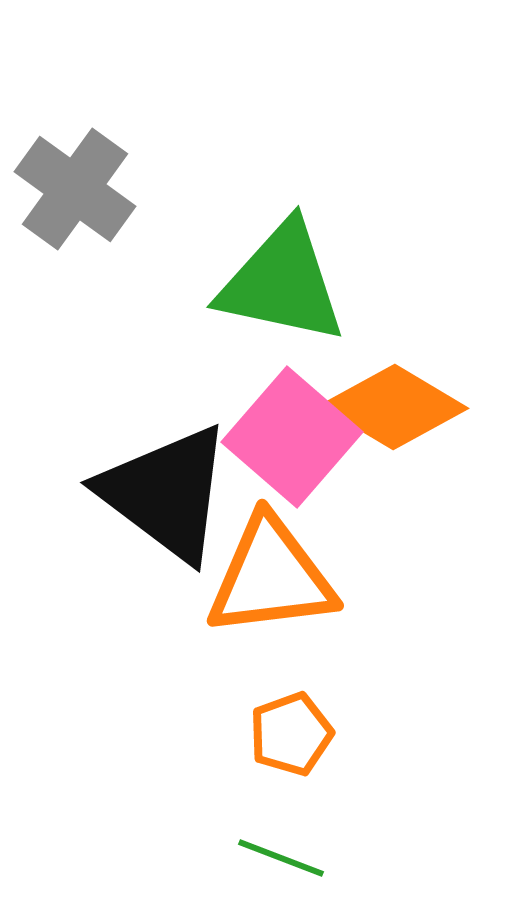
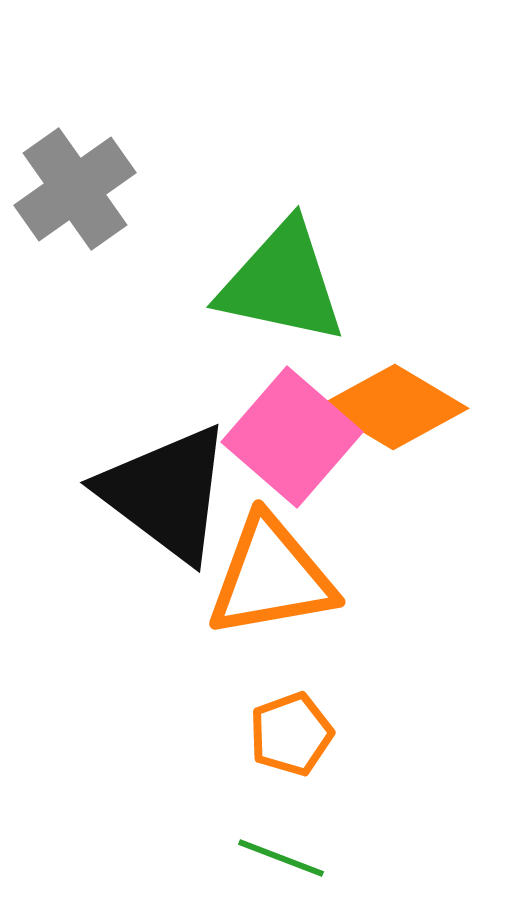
gray cross: rotated 19 degrees clockwise
orange triangle: rotated 3 degrees counterclockwise
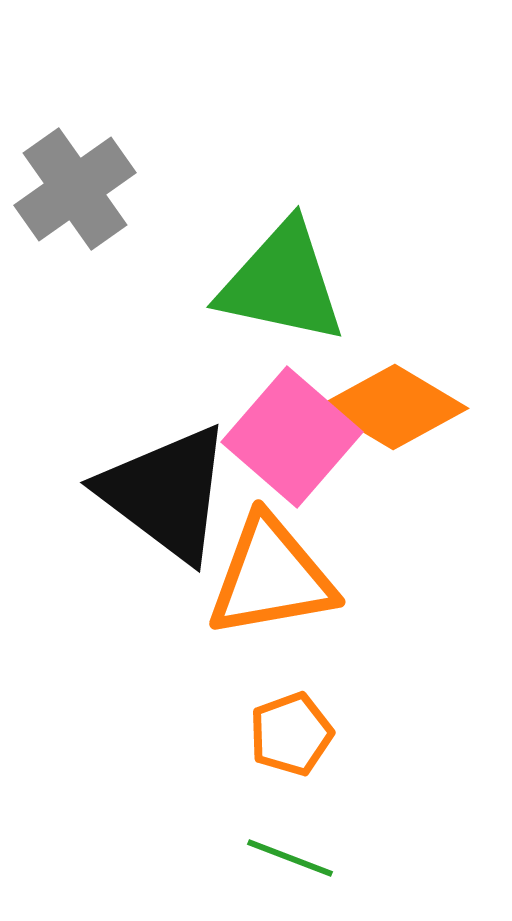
green line: moved 9 px right
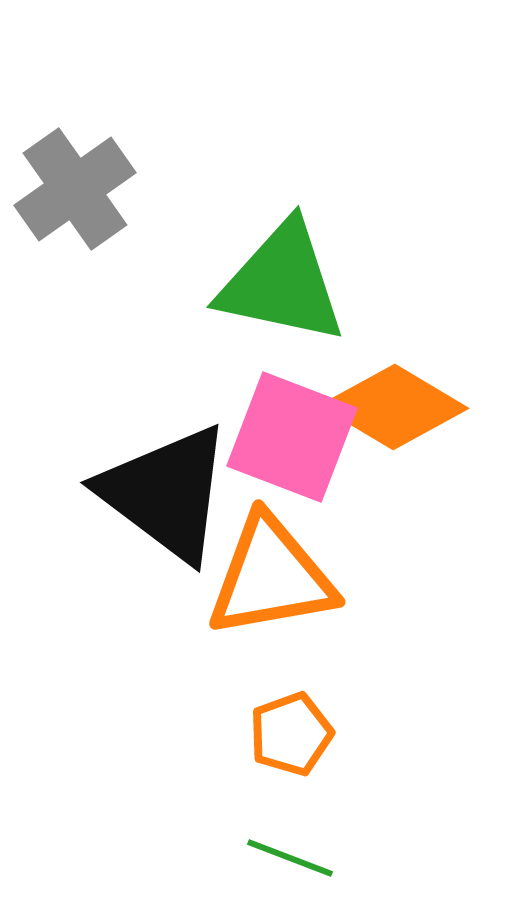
pink square: rotated 20 degrees counterclockwise
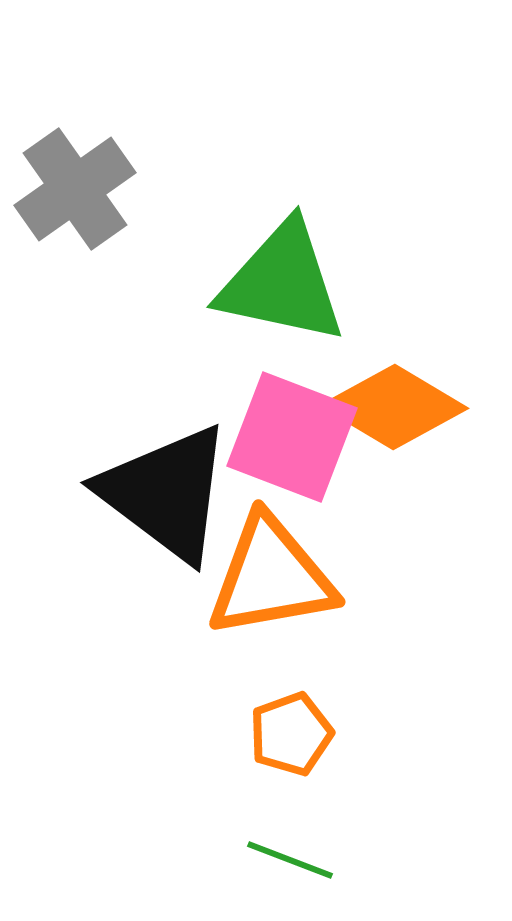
green line: moved 2 px down
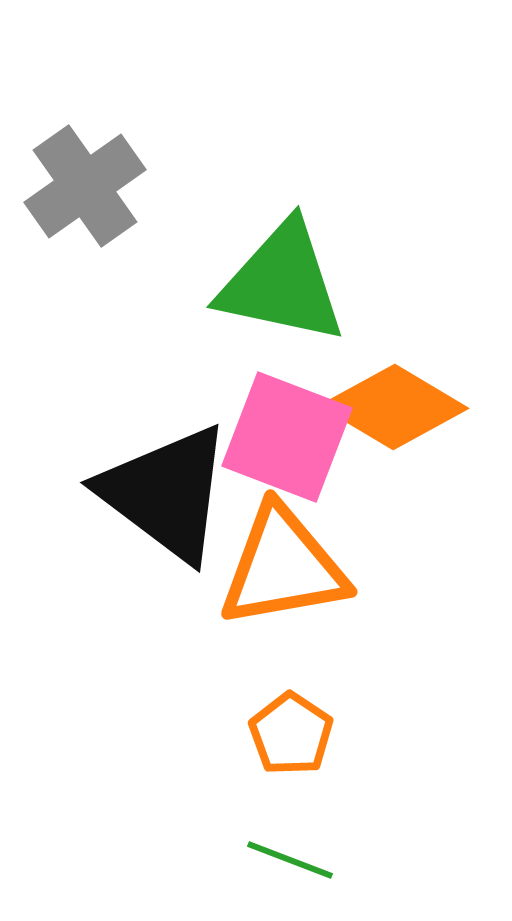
gray cross: moved 10 px right, 3 px up
pink square: moved 5 px left
orange triangle: moved 12 px right, 10 px up
orange pentagon: rotated 18 degrees counterclockwise
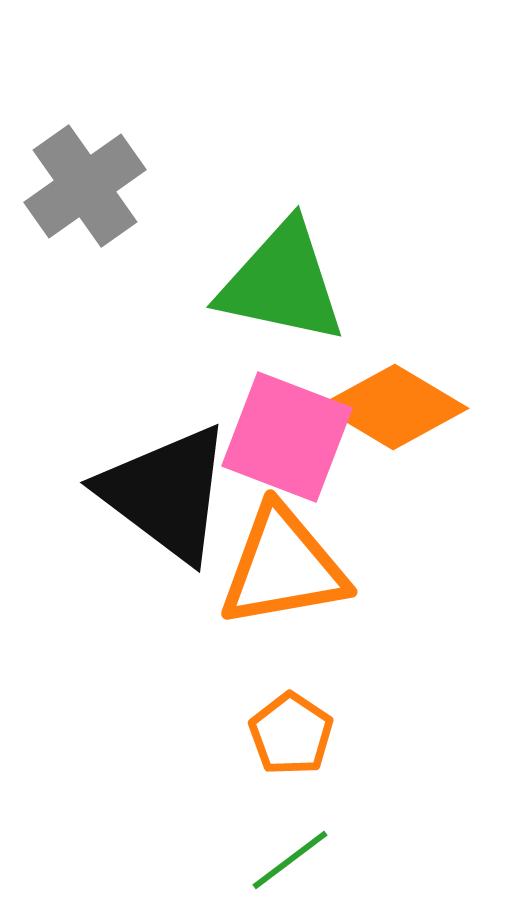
green line: rotated 58 degrees counterclockwise
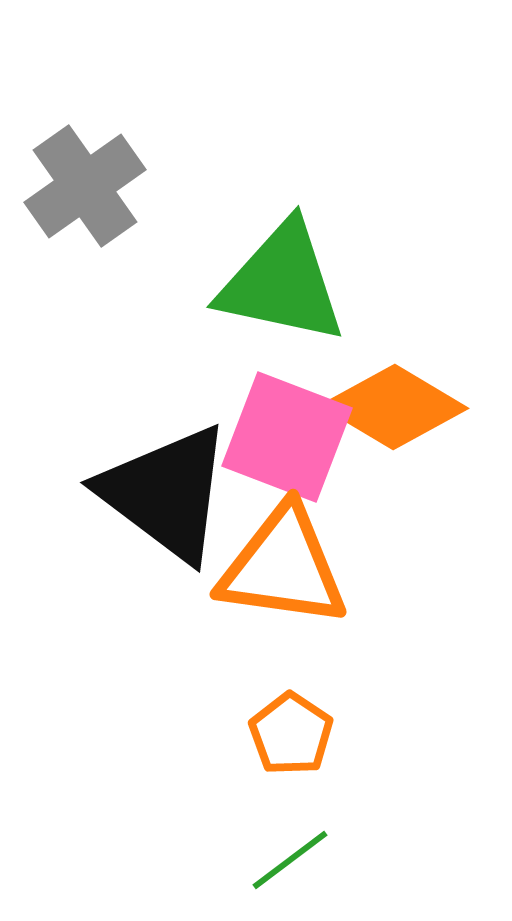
orange triangle: rotated 18 degrees clockwise
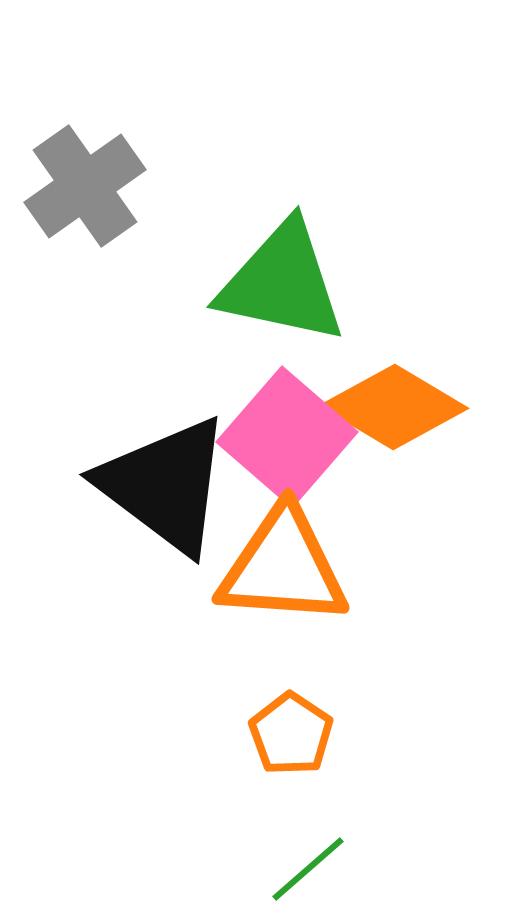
pink square: rotated 20 degrees clockwise
black triangle: moved 1 px left, 8 px up
orange triangle: rotated 4 degrees counterclockwise
green line: moved 18 px right, 9 px down; rotated 4 degrees counterclockwise
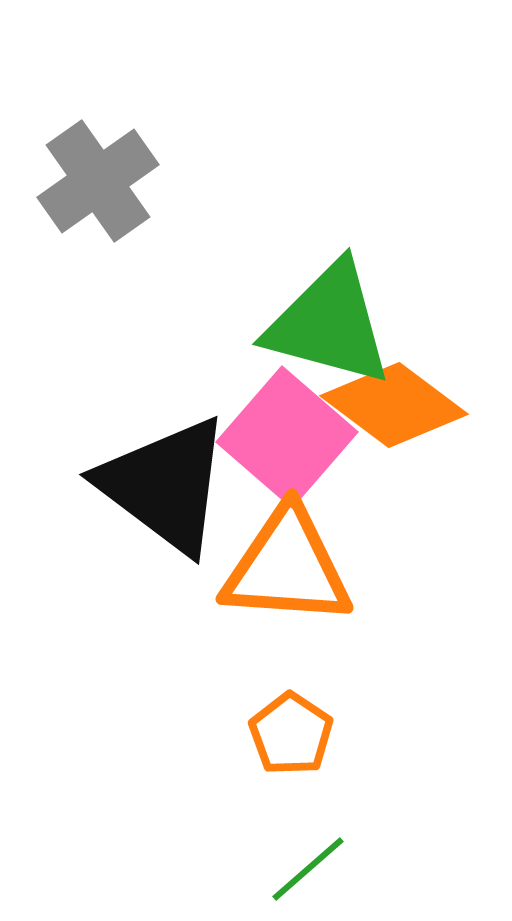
gray cross: moved 13 px right, 5 px up
green triangle: moved 47 px right, 41 px down; rotated 3 degrees clockwise
orange diamond: moved 2 px up; rotated 6 degrees clockwise
orange triangle: moved 4 px right
